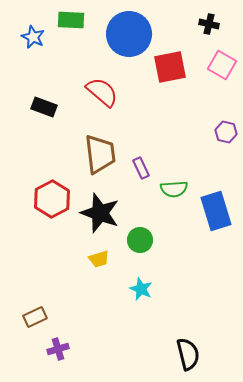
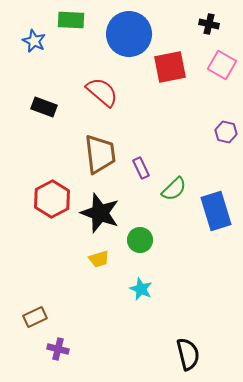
blue star: moved 1 px right, 4 px down
green semicircle: rotated 40 degrees counterclockwise
purple cross: rotated 30 degrees clockwise
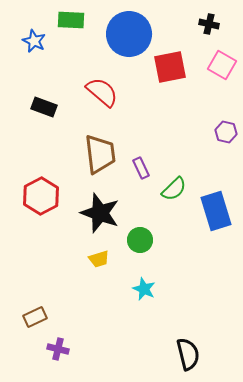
red hexagon: moved 11 px left, 3 px up
cyan star: moved 3 px right
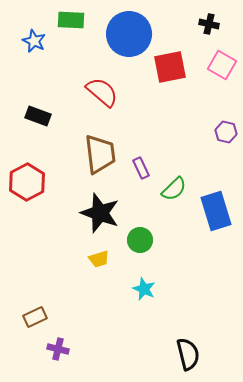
black rectangle: moved 6 px left, 9 px down
red hexagon: moved 14 px left, 14 px up
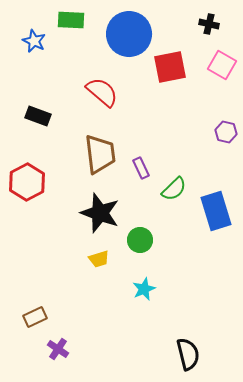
cyan star: rotated 25 degrees clockwise
purple cross: rotated 20 degrees clockwise
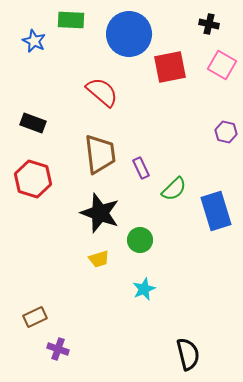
black rectangle: moved 5 px left, 7 px down
red hexagon: moved 6 px right, 3 px up; rotated 15 degrees counterclockwise
purple cross: rotated 15 degrees counterclockwise
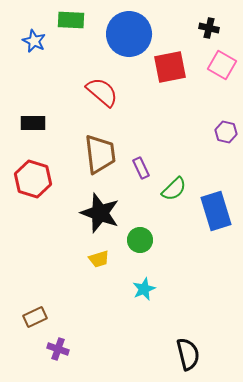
black cross: moved 4 px down
black rectangle: rotated 20 degrees counterclockwise
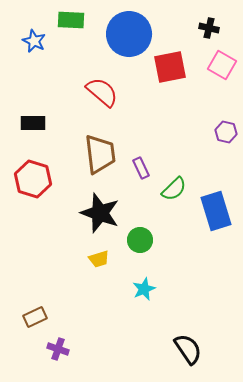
black semicircle: moved 5 px up; rotated 20 degrees counterclockwise
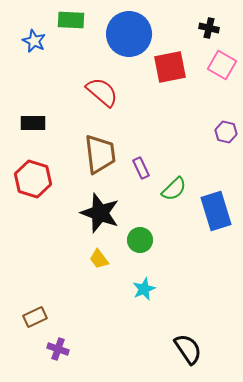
yellow trapezoid: rotated 70 degrees clockwise
